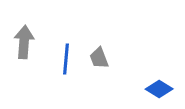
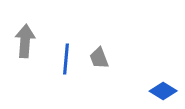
gray arrow: moved 1 px right, 1 px up
blue diamond: moved 4 px right, 2 px down
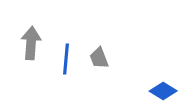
gray arrow: moved 6 px right, 2 px down
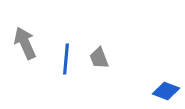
gray arrow: moved 6 px left; rotated 28 degrees counterclockwise
blue diamond: moved 3 px right; rotated 12 degrees counterclockwise
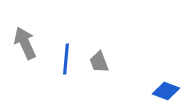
gray trapezoid: moved 4 px down
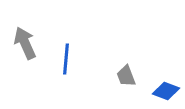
gray trapezoid: moved 27 px right, 14 px down
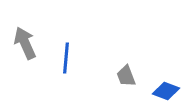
blue line: moved 1 px up
